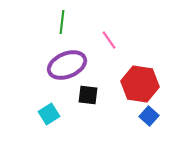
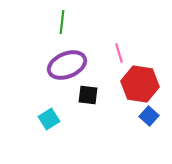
pink line: moved 10 px right, 13 px down; rotated 18 degrees clockwise
cyan square: moved 5 px down
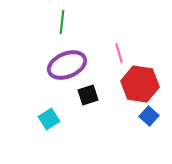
black square: rotated 25 degrees counterclockwise
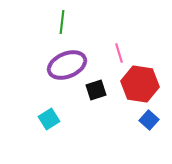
black square: moved 8 px right, 5 px up
blue square: moved 4 px down
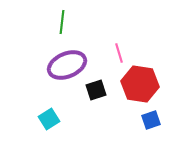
blue square: moved 2 px right; rotated 30 degrees clockwise
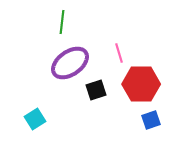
purple ellipse: moved 3 px right, 2 px up; rotated 12 degrees counterclockwise
red hexagon: moved 1 px right; rotated 9 degrees counterclockwise
cyan square: moved 14 px left
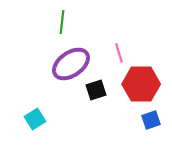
purple ellipse: moved 1 px right, 1 px down
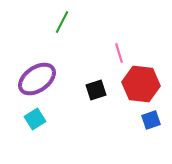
green line: rotated 20 degrees clockwise
purple ellipse: moved 34 px left, 15 px down
red hexagon: rotated 6 degrees clockwise
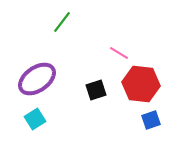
green line: rotated 10 degrees clockwise
pink line: rotated 42 degrees counterclockwise
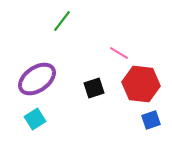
green line: moved 1 px up
black square: moved 2 px left, 2 px up
